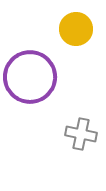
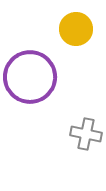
gray cross: moved 5 px right
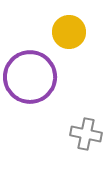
yellow circle: moved 7 px left, 3 px down
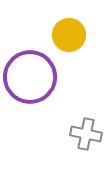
yellow circle: moved 3 px down
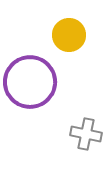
purple circle: moved 5 px down
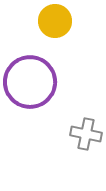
yellow circle: moved 14 px left, 14 px up
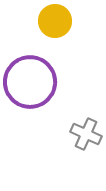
gray cross: rotated 12 degrees clockwise
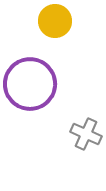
purple circle: moved 2 px down
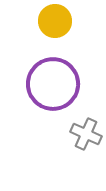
purple circle: moved 23 px right
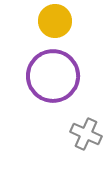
purple circle: moved 8 px up
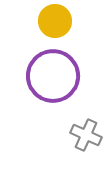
gray cross: moved 1 px down
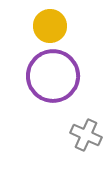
yellow circle: moved 5 px left, 5 px down
